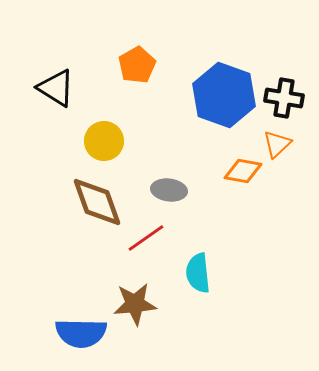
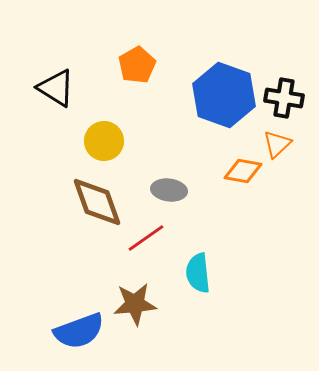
blue semicircle: moved 2 px left, 2 px up; rotated 21 degrees counterclockwise
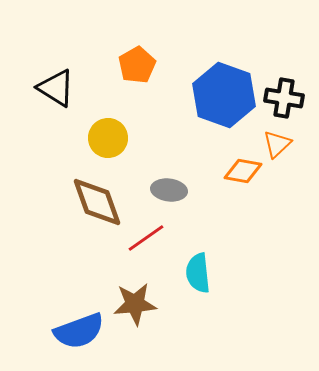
yellow circle: moved 4 px right, 3 px up
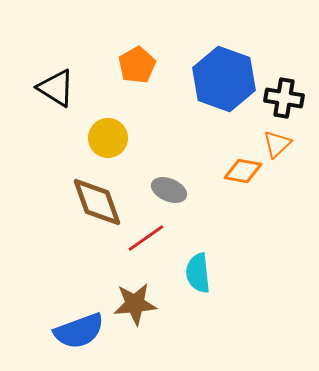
blue hexagon: moved 16 px up
gray ellipse: rotated 16 degrees clockwise
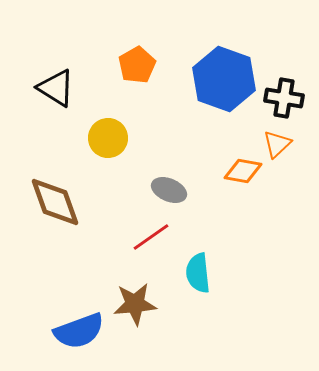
brown diamond: moved 42 px left
red line: moved 5 px right, 1 px up
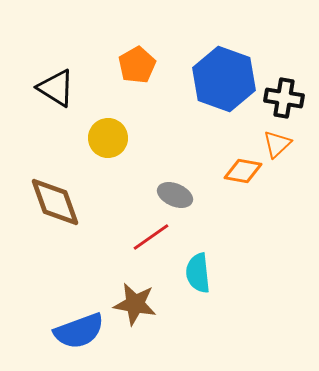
gray ellipse: moved 6 px right, 5 px down
brown star: rotated 15 degrees clockwise
